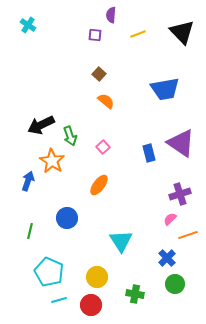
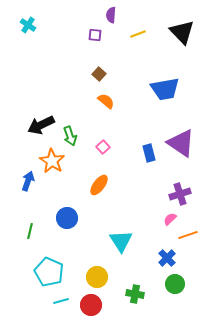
cyan line: moved 2 px right, 1 px down
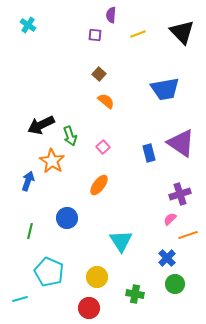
cyan line: moved 41 px left, 2 px up
red circle: moved 2 px left, 3 px down
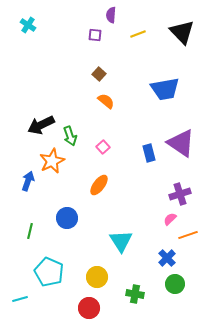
orange star: rotated 15 degrees clockwise
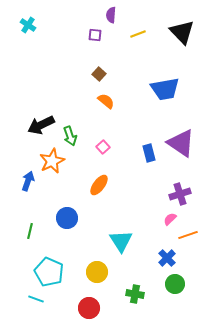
yellow circle: moved 5 px up
cyan line: moved 16 px right; rotated 35 degrees clockwise
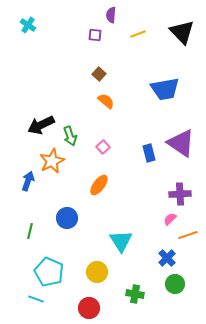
purple cross: rotated 15 degrees clockwise
